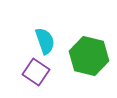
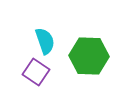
green hexagon: rotated 12 degrees counterclockwise
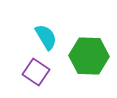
cyan semicircle: moved 1 px right, 4 px up; rotated 12 degrees counterclockwise
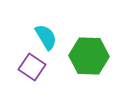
purple square: moved 4 px left, 5 px up
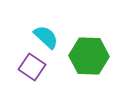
cyan semicircle: rotated 16 degrees counterclockwise
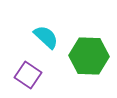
purple square: moved 4 px left, 8 px down
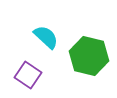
green hexagon: rotated 12 degrees clockwise
